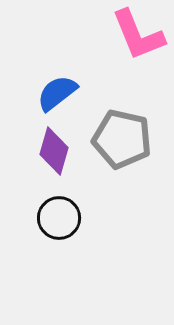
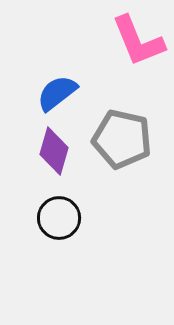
pink L-shape: moved 6 px down
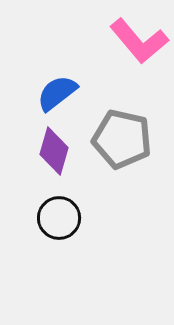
pink L-shape: moved 1 px right; rotated 18 degrees counterclockwise
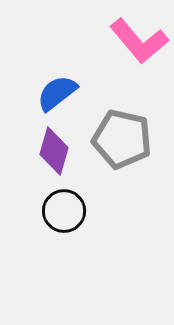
black circle: moved 5 px right, 7 px up
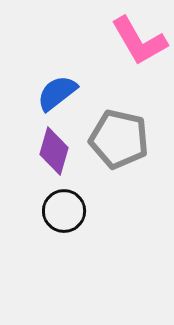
pink L-shape: rotated 10 degrees clockwise
gray pentagon: moved 3 px left
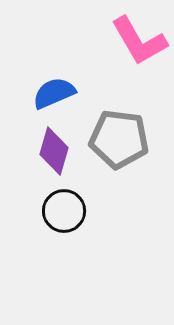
blue semicircle: moved 3 px left; rotated 15 degrees clockwise
gray pentagon: rotated 6 degrees counterclockwise
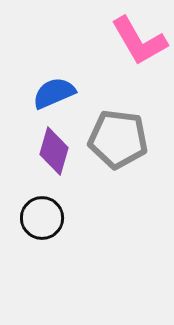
gray pentagon: moved 1 px left
black circle: moved 22 px left, 7 px down
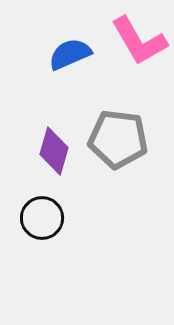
blue semicircle: moved 16 px right, 39 px up
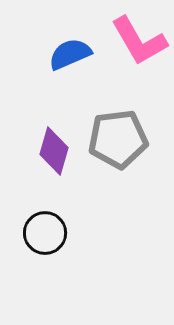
gray pentagon: rotated 14 degrees counterclockwise
black circle: moved 3 px right, 15 px down
